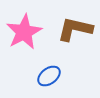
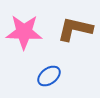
pink star: rotated 30 degrees clockwise
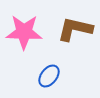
blue ellipse: rotated 15 degrees counterclockwise
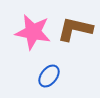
pink star: moved 9 px right; rotated 9 degrees clockwise
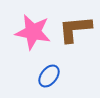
brown L-shape: rotated 18 degrees counterclockwise
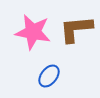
brown L-shape: moved 1 px right
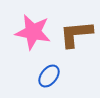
brown L-shape: moved 5 px down
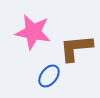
brown L-shape: moved 14 px down
